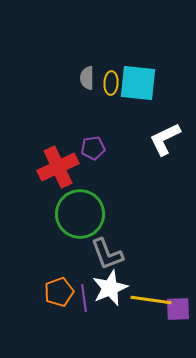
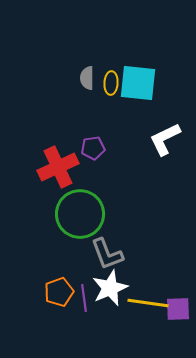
yellow line: moved 3 px left, 3 px down
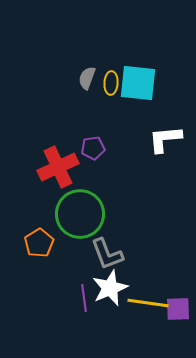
gray semicircle: rotated 20 degrees clockwise
white L-shape: rotated 21 degrees clockwise
orange pentagon: moved 20 px left, 49 px up; rotated 12 degrees counterclockwise
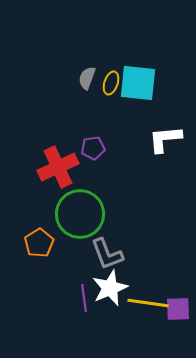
yellow ellipse: rotated 15 degrees clockwise
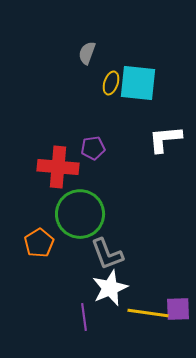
gray semicircle: moved 25 px up
red cross: rotated 30 degrees clockwise
purple line: moved 19 px down
yellow line: moved 10 px down
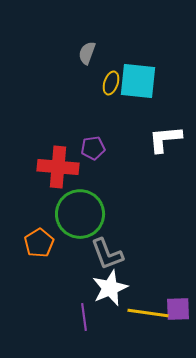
cyan square: moved 2 px up
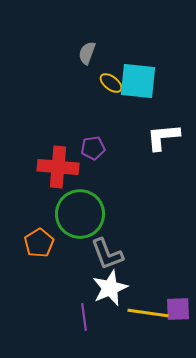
yellow ellipse: rotated 70 degrees counterclockwise
white L-shape: moved 2 px left, 2 px up
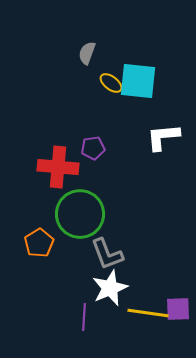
purple line: rotated 12 degrees clockwise
